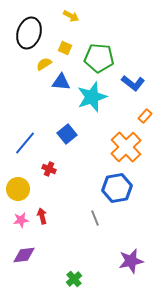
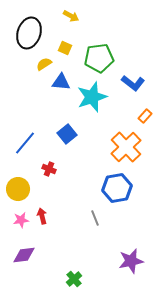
green pentagon: rotated 12 degrees counterclockwise
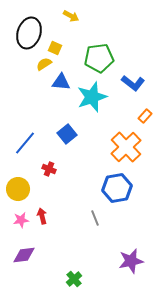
yellow square: moved 10 px left
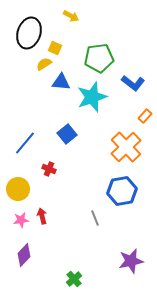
blue hexagon: moved 5 px right, 3 px down
purple diamond: rotated 40 degrees counterclockwise
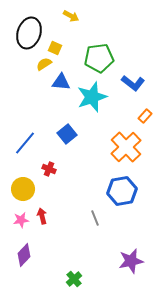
yellow circle: moved 5 px right
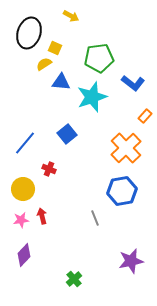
orange cross: moved 1 px down
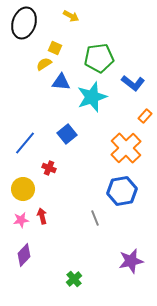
black ellipse: moved 5 px left, 10 px up
red cross: moved 1 px up
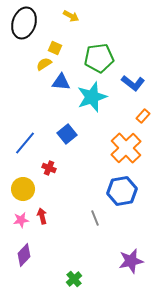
orange rectangle: moved 2 px left
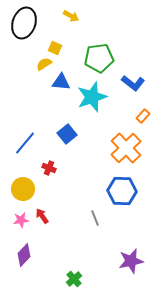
blue hexagon: rotated 12 degrees clockwise
red arrow: rotated 21 degrees counterclockwise
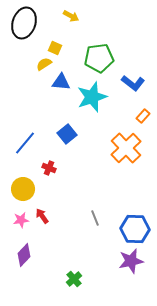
blue hexagon: moved 13 px right, 38 px down
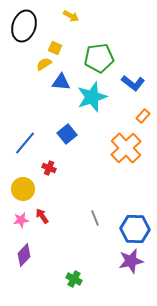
black ellipse: moved 3 px down
green cross: rotated 21 degrees counterclockwise
